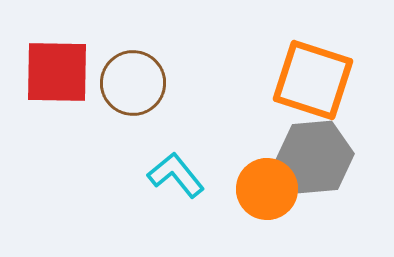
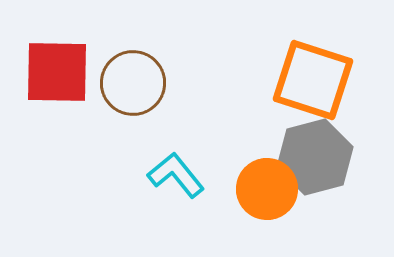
gray hexagon: rotated 10 degrees counterclockwise
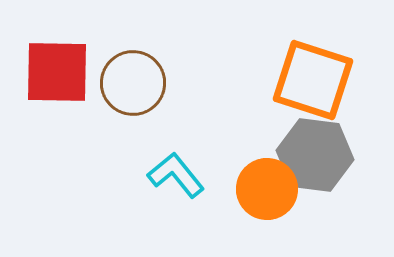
gray hexagon: moved 2 px up; rotated 22 degrees clockwise
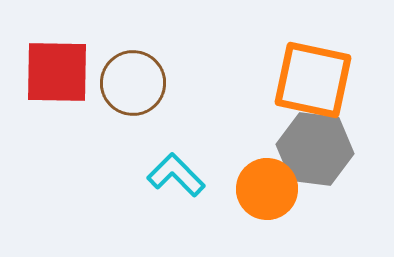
orange square: rotated 6 degrees counterclockwise
gray hexagon: moved 6 px up
cyan L-shape: rotated 6 degrees counterclockwise
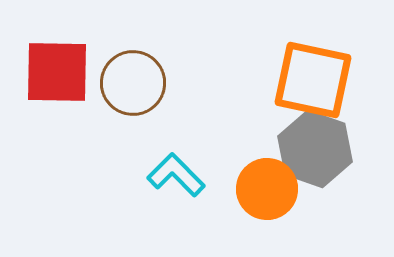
gray hexagon: rotated 12 degrees clockwise
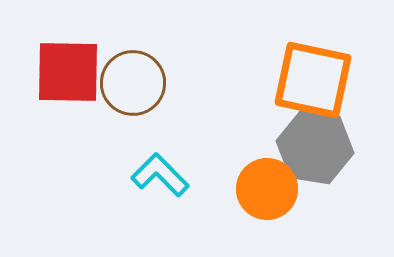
red square: moved 11 px right
gray hexagon: moved 2 px up; rotated 10 degrees counterclockwise
cyan L-shape: moved 16 px left
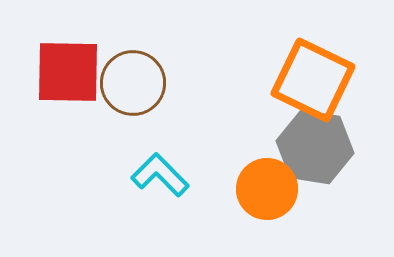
orange square: rotated 14 degrees clockwise
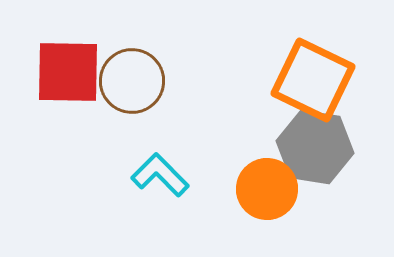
brown circle: moved 1 px left, 2 px up
